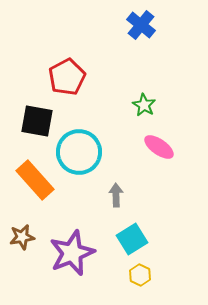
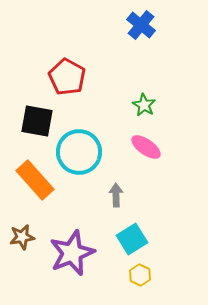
red pentagon: rotated 15 degrees counterclockwise
pink ellipse: moved 13 px left
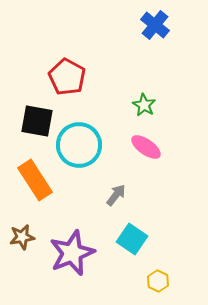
blue cross: moved 14 px right
cyan circle: moved 7 px up
orange rectangle: rotated 9 degrees clockwise
gray arrow: rotated 40 degrees clockwise
cyan square: rotated 24 degrees counterclockwise
yellow hexagon: moved 18 px right, 6 px down
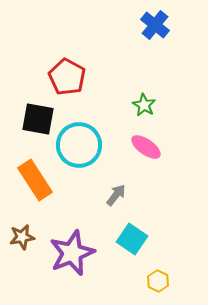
black square: moved 1 px right, 2 px up
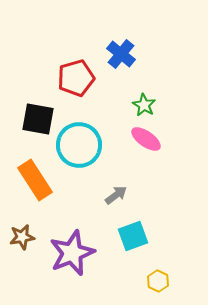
blue cross: moved 34 px left, 29 px down
red pentagon: moved 9 px right, 1 px down; rotated 27 degrees clockwise
pink ellipse: moved 8 px up
gray arrow: rotated 15 degrees clockwise
cyan square: moved 1 px right, 3 px up; rotated 36 degrees clockwise
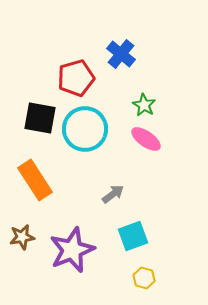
black square: moved 2 px right, 1 px up
cyan circle: moved 6 px right, 16 px up
gray arrow: moved 3 px left, 1 px up
purple star: moved 3 px up
yellow hexagon: moved 14 px left, 3 px up; rotated 10 degrees counterclockwise
